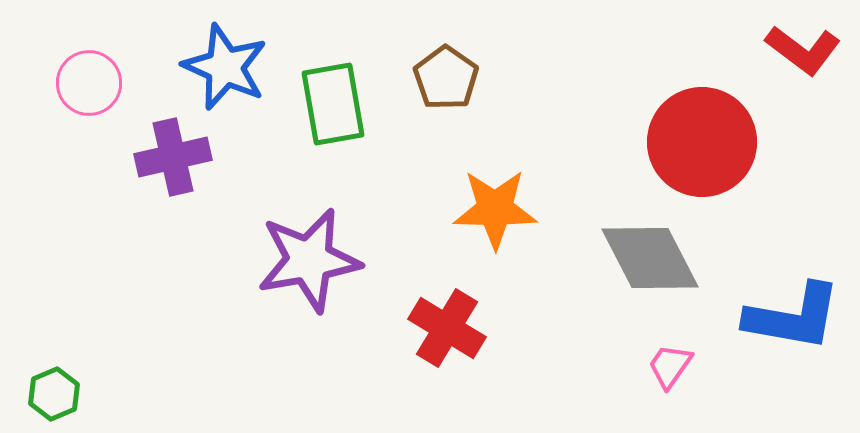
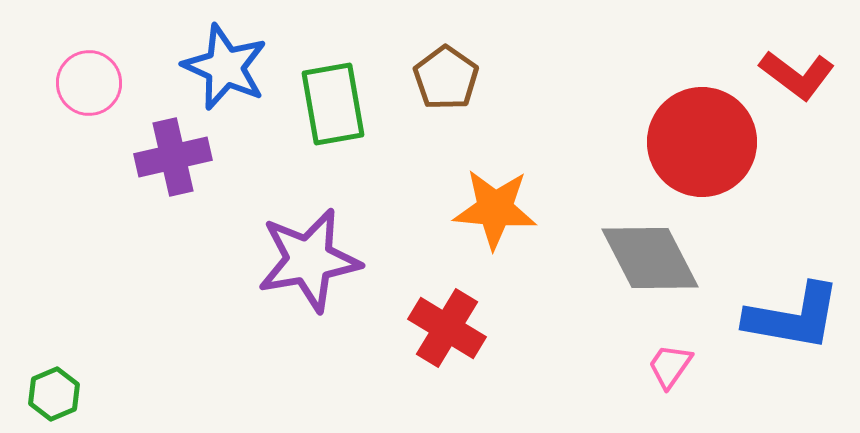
red L-shape: moved 6 px left, 25 px down
orange star: rotated 4 degrees clockwise
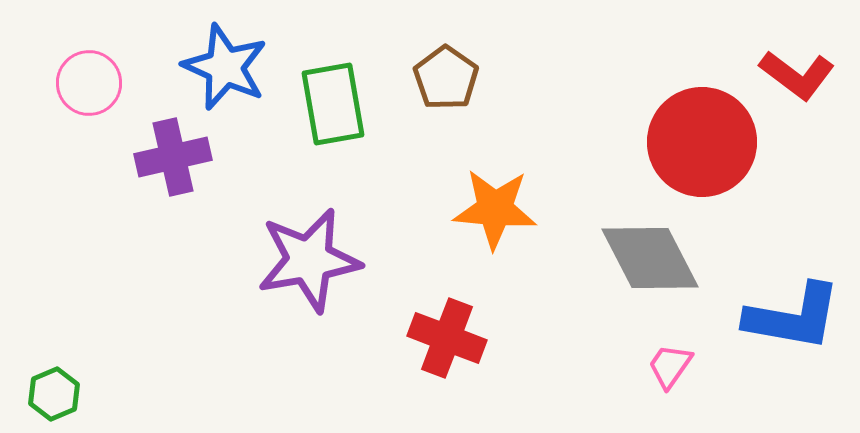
red cross: moved 10 px down; rotated 10 degrees counterclockwise
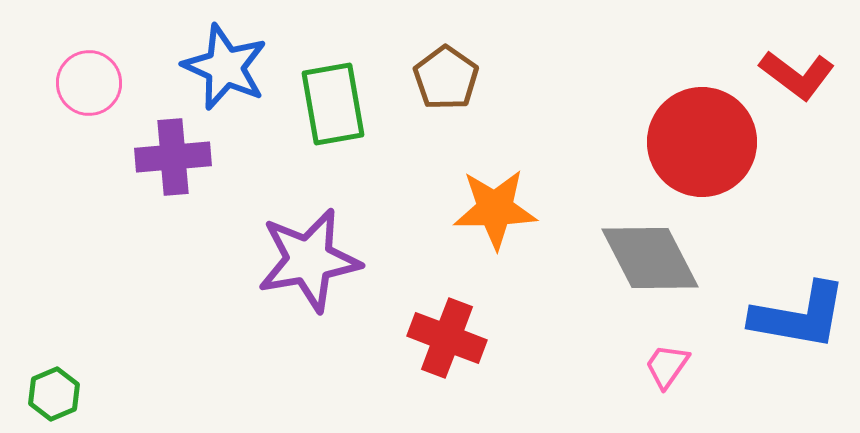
purple cross: rotated 8 degrees clockwise
orange star: rotated 6 degrees counterclockwise
blue L-shape: moved 6 px right, 1 px up
pink trapezoid: moved 3 px left
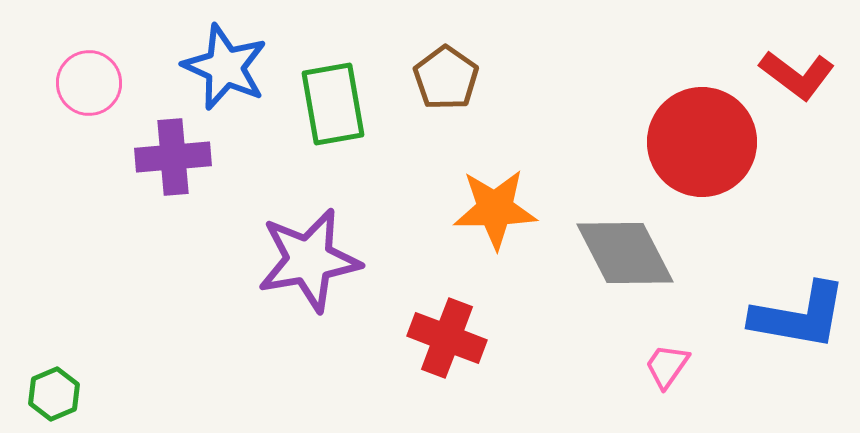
gray diamond: moved 25 px left, 5 px up
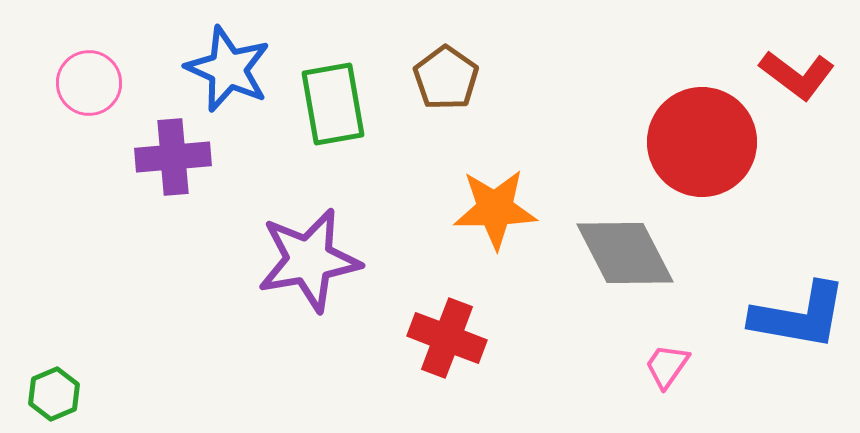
blue star: moved 3 px right, 2 px down
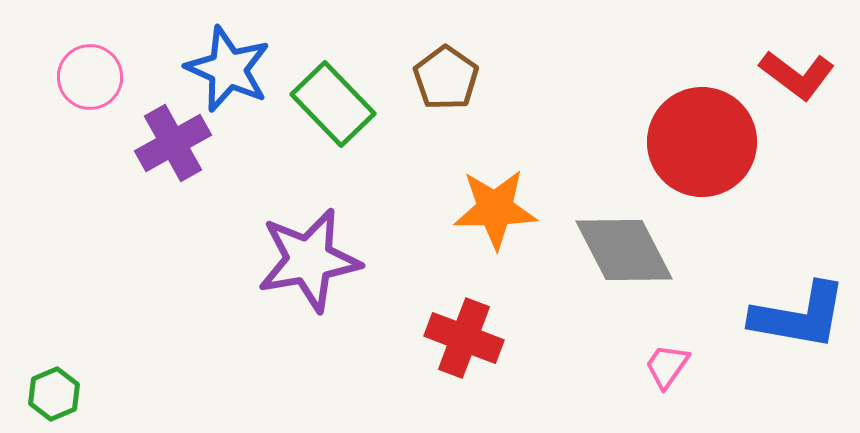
pink circle: moved 1 px right, 6 px up
green rectangle: rotated 34 degrees counterclockwise
purple cross: moved 14 px up; rotated 24 degrees counterclockwise
gray diamond: moved 1 px left, 3 px up
red cross: moved 17 px right
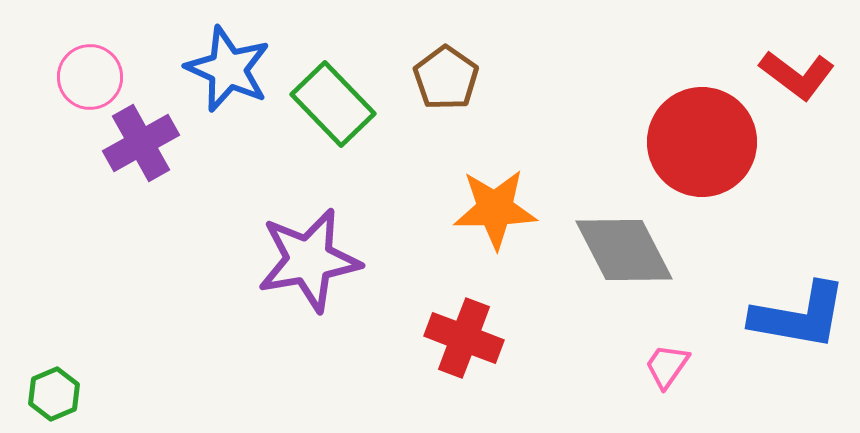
purple cross: moved 32 px left
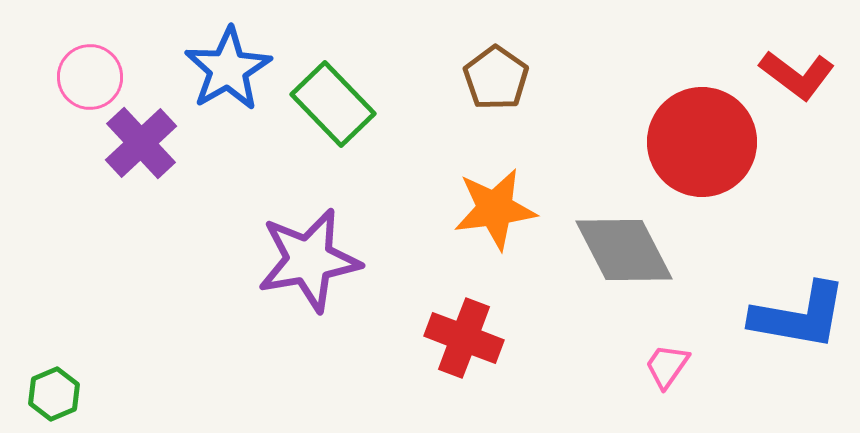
blue star: rotated 18 degrees clockwise
brown pentagon: moved 50 px right
purple cross: rotated 14 degrees counterclockwise
orange star: rotated 6 degrees counterclockwise
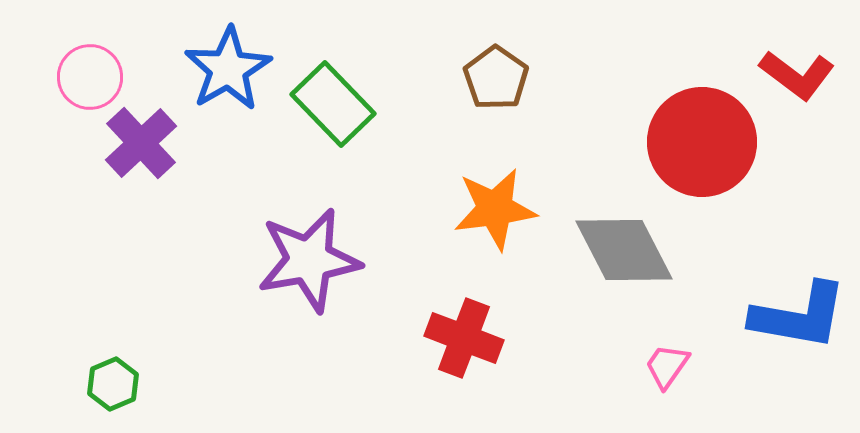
green hexagon: moved 59 px right, 10 px up
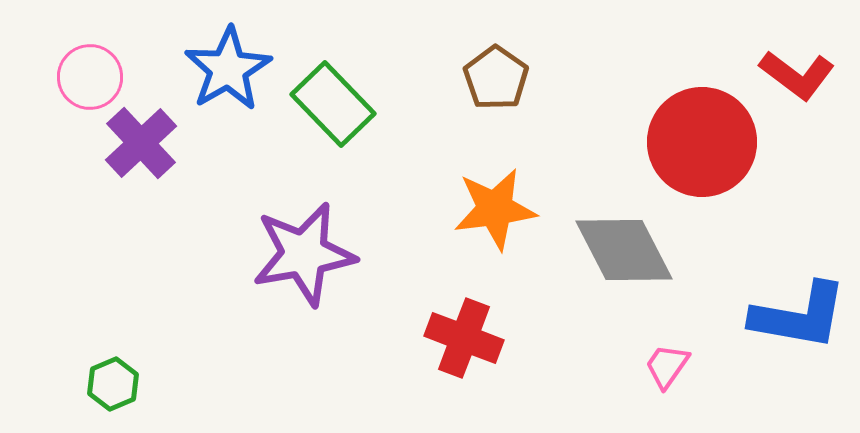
purple star: moved 5 px left, 6 px up
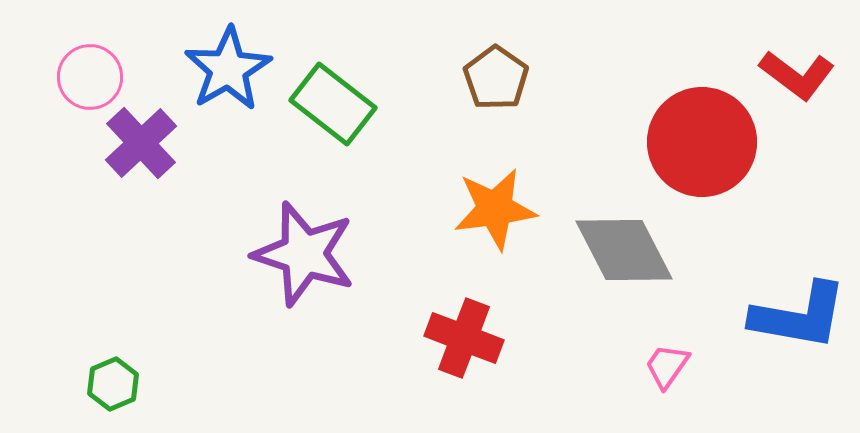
green rectangle: rotated 8 degrees counterclockwise
purple star: rotated 28 degrees clockwise
